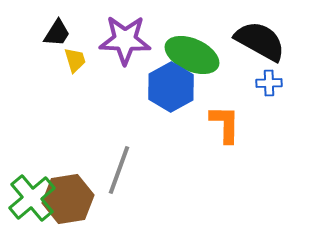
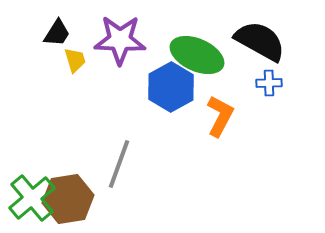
purple star: moved 5 px left
green ellipse: moved 5 px right
orange L-shape: moved 5 px left, 8 px up; rotated 27 degrees clockwise
gray line: moved 6 px up
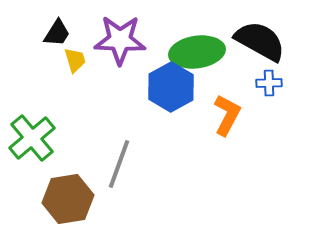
green ellipse: moved 3 px up; rotated 32 degrees counterclockwise
orange L-shape: moved 7 px right, 1 px up
green cross: moved 60 px up
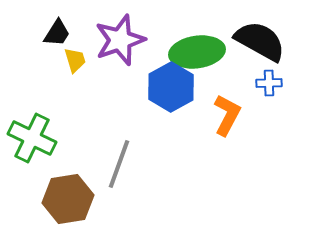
purple star: rotated 21 degrees counterclockwise
green cross: rotated 24 degrees counterclockwise
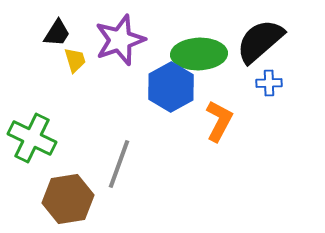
black semicircle: rotated 70 degrees counterclockwise
green ellipse: moved 2 px right, 2 px down; rotated 6 degrees clockwise
orange L-shape: moved 8 px left, 6 px down
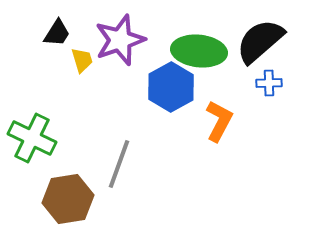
green ellipse: moved 3 px up; rotated 8 degrees clockwise
yellow trapezoid: moved 7 px right
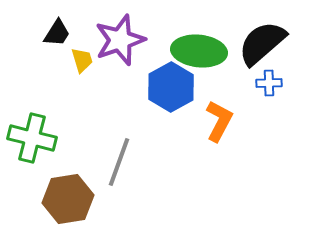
black semicircle: moved 2 px right, 2 px down
green cross: rotated 12 degrees counterclockwise
gray line: moved 2 px up
